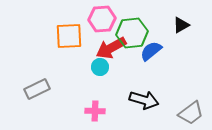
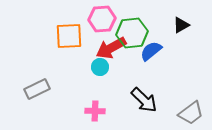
black arrow: rotated 28 degrees clockwise
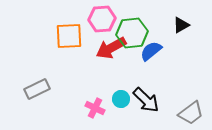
cyan circle: moved 21 px right, 32 px down
black arrow: moved 2 px right
pink cross: moved 3 px up; rotated 24 degrees clockwise
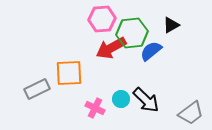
black triangle: moved 10 px left
orange square: moved 37 px down
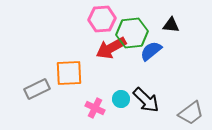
black triangle: rotated 36 degrees clockwise
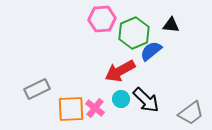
green hexagon: moved 2 px right; rotated 16 degrees counterclockwise
red arrow: moved 9 px right, 23 px down
orange square: moved 2 px right, 36 px down
pink cross: rotated 12 degrees clockwise
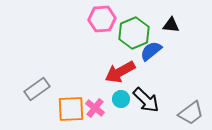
red arrow: moved 1 px down
gray rectangle: rotated 10 degrees counterclockwise
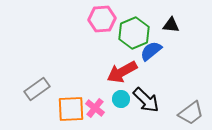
red arrow: moved 2 px right
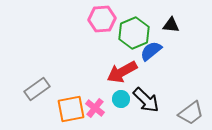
orange square: rotated 8 degrees counterclockwise
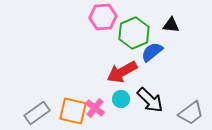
pink hexagon: moved 1 px right, 2 px up
blue semicircle: moved 1 px right, 1 px down
gray rectangle: moved 24 px down
black arrow: moved 4 px right
orange square: moved 2 px right, 2 px down; rotated 24 degrees clockwise
